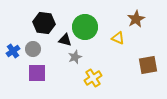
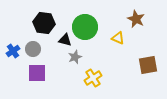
brown star: rotated 18 degrees counterclockwise
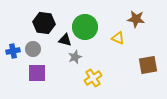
brown star: rotated 18 degrees counterclockwise
blue cross: rotated 24 degrees clockwise
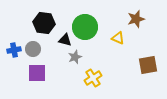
brown star: rotated 24 degrees counterclockwise
blue cross: moved 1 px right, 1 px up
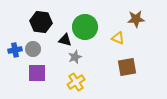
brown star: rotated 12 degrees clockwise
black hexagon: moved 3 px left, 1 px up
blue cross: moved 1 px right
brown square: moved 21 px left, 2 px down
yellow cross: moved 17 px left, 4 px down
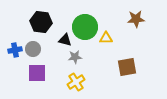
yellow triangle: moved 12 px left; rotated 24 degrees counterclockwise
gray star: rotated 16 degrees clockwise
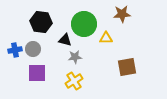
brown star: moved 14 px left, 5 px up
green circle: moved 1 px left, 3 px up
yellow cross: moved 2 px left, 1 px up
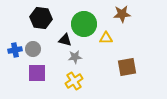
black hexagon: moved 4 px up
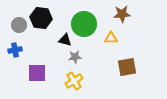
yellow triangle: moved 5 px right
gray circle: moved 14 px left, 24 px up
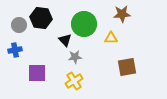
black triangle: rotated 32 degrees clockwise
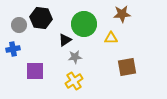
black triangle: rotated 40 degrees clockwise
blue cross: moved 2 px left, 1 px up
purple square: moved 2 px left, 2 px up
